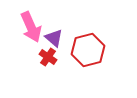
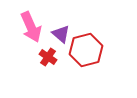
purple triangle: moved 7 px right, 4 px up
red hexagon: moved 2 px left
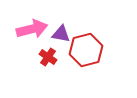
pink arrow: moved 1 px right, 2 px down; rotated 80 degrees counterclockwise
purple triangle: rotated 30 degrees counterclockwise
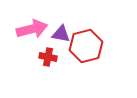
red hexagon: moved 4 px up
red cross: rotated 24 degrees counterclockwise
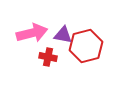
pink arrow: moved 4 px down
purple triangle: moved 2 px right, 1 px down
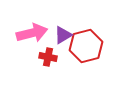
purple triangle: rotated 42 degrees counterclockwise
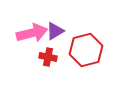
purple triangle: moved 8 px left, 4 px up
red hexagon: moved 4 px down
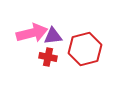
purple triangle: moved 2 px left, 5 px down; rotated 24 degrees clockwise
red hexagon: moved 1 px left, 1 px up
